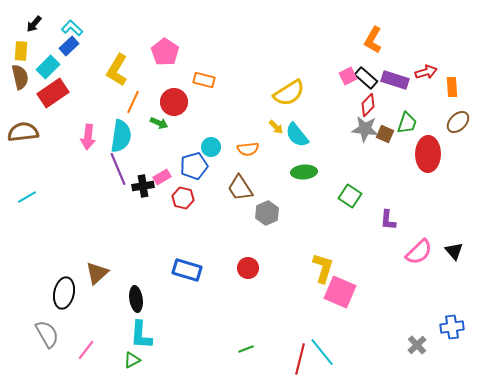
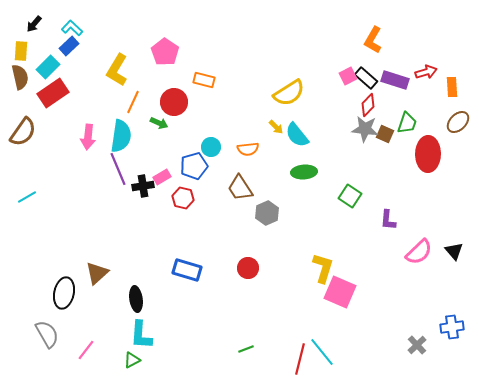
brown semicircle at (23, 132): rotated 132 degrees clockwise
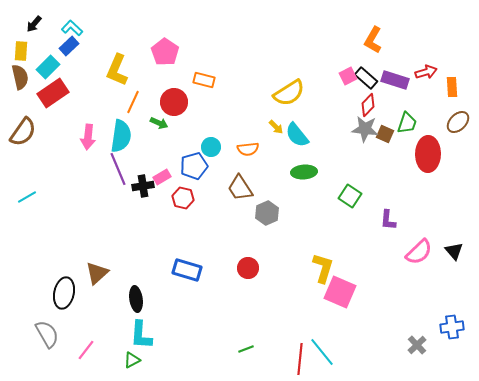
yellow L-shape at (117, 70): rotated 8 degrees counterclockwise
red line at (300, 359): rotated 8 degrees counterclockwise
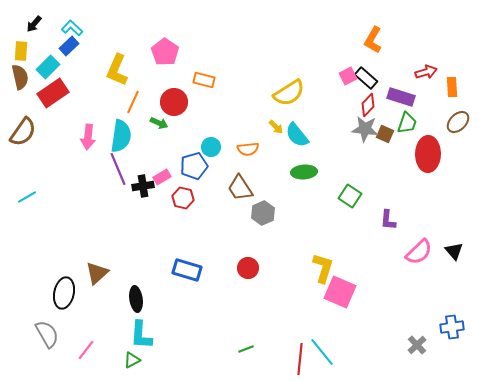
purple rectangle at (395, 80): moved 6 px right, 17 px down
gray hexagon at (267, 213): moved 4 px left
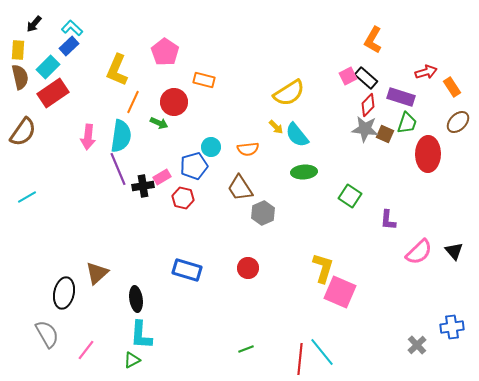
yellow rectangle at (21, 51): moved 3 px left, 1 px up
orange rectangle at (452, 87): rotated 30 degrees counterclockwise
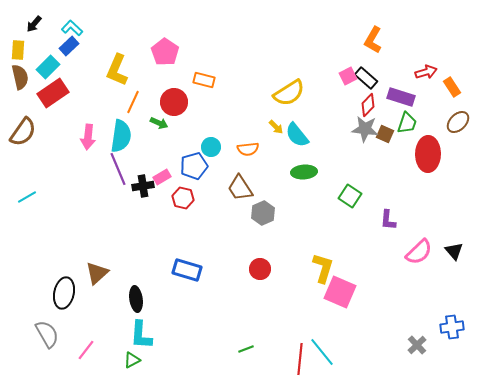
red circle at (248, 268): moved 12 px right, 1 px down
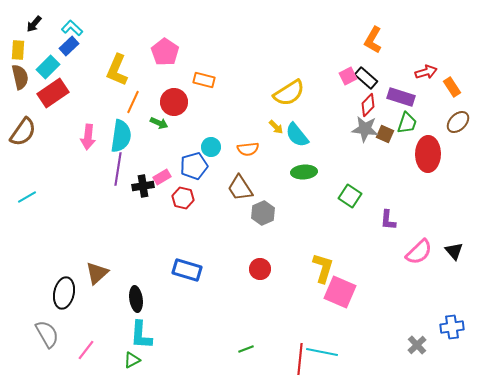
purple line at (118, 169): rotated 32 degrees clockwise
cyan line at (322, 352): rotated 40 degrees counterclockwise
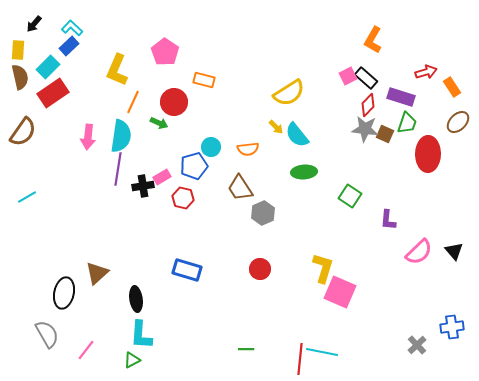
green line at (246, 349): rotated 21 degrees clockwise
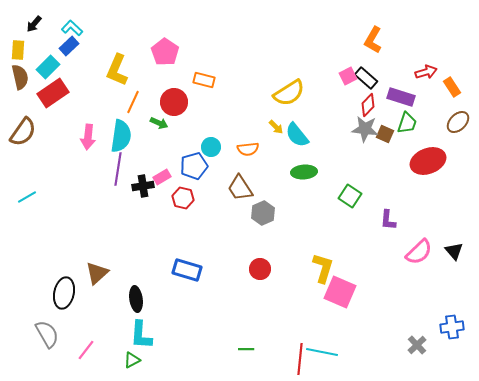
red ellipse at (428, 154): moved 7 px down; rotated 68 degrees clockwise
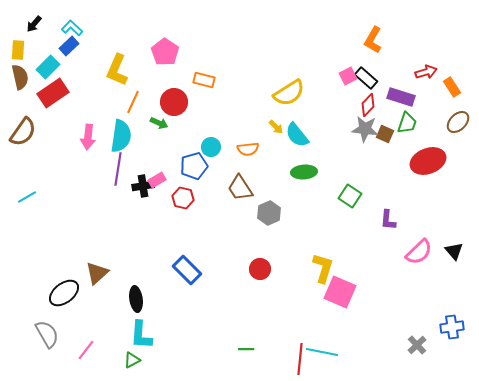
pink rectangle at (162, 177): moved 5 px left, 3 px down
gray hexagon at (263, 213): moved 6 px right
blue rectangle at (187, 270): rotated 28 degrees clockwise
black ellipse at (64, 293): rotated 40 degrees clockwise
